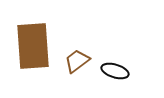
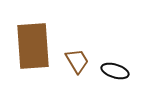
brown trapezoid: rotated 96 degrees clockwise
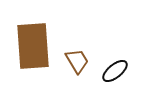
black ellipse: rotated 56 degrees counterclockwise
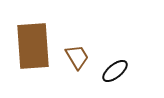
brown trapezoid: moved 4 px up
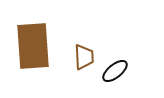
brown trapezoid: moved 7 px right; rotated 28 degrees clockwise
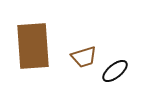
brown trapezoid: rotated 76 degrees clockwise
